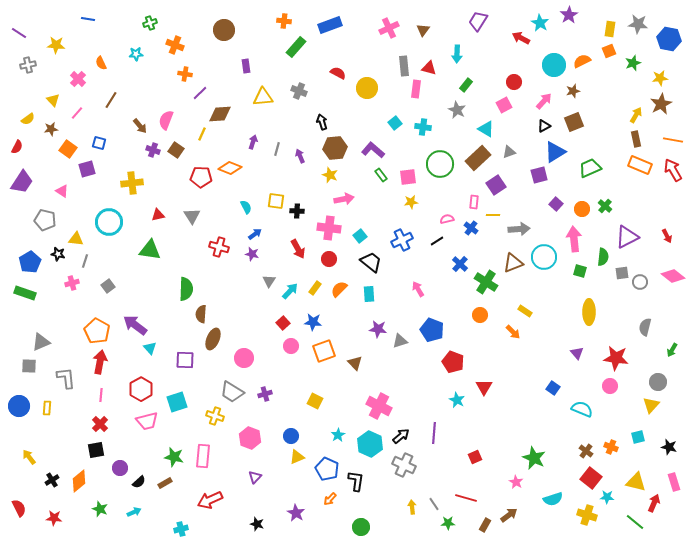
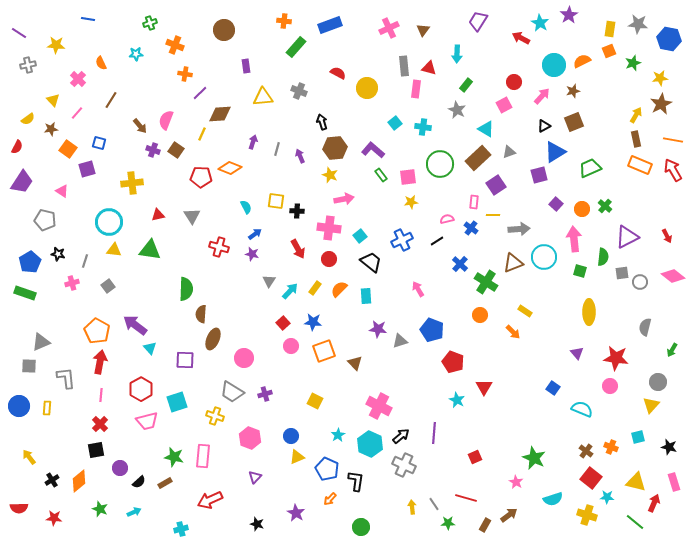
pink arrow at (544, 101): moved 2 px left, 5 px up
yellow triangle at (76, 239): moved 38 px right, 11 px down
cyan rectangle at (369, 294): moved 3 px left, 2 px down
red semicircle at (19, 508): rotated 114 degrees clockwise
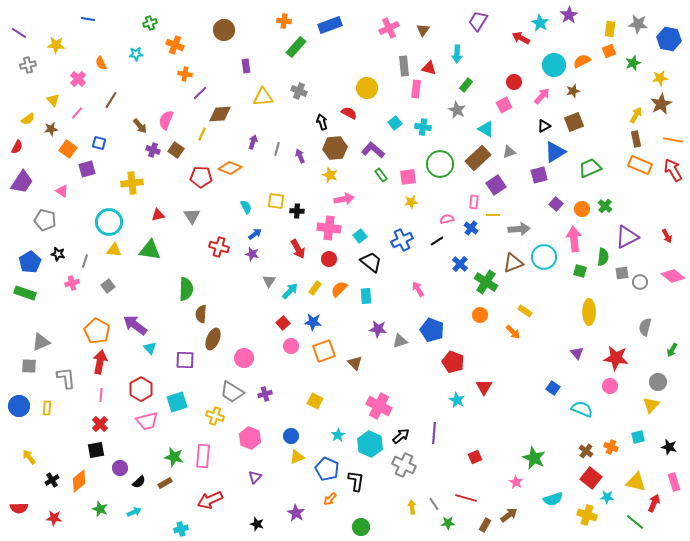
red semicircle at (338, 73): moved 11 px right, 40 px down
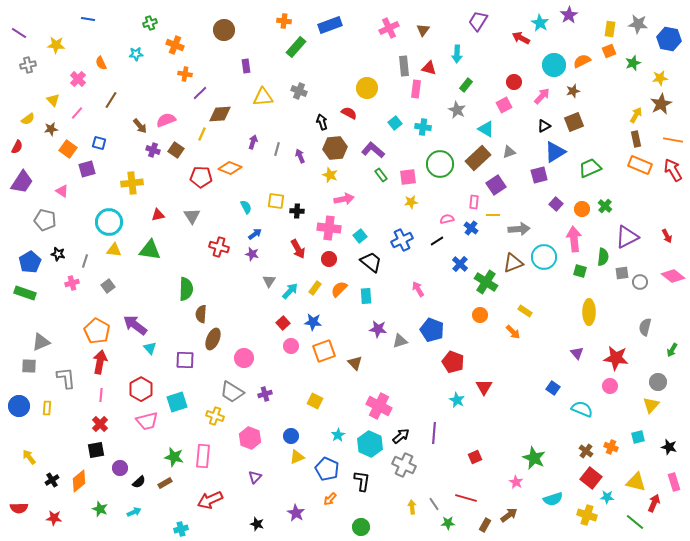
pink semicircle at (166, 120): rotated 48 degrees clockwise
black L-shape at (356, 481): moved 6 px right
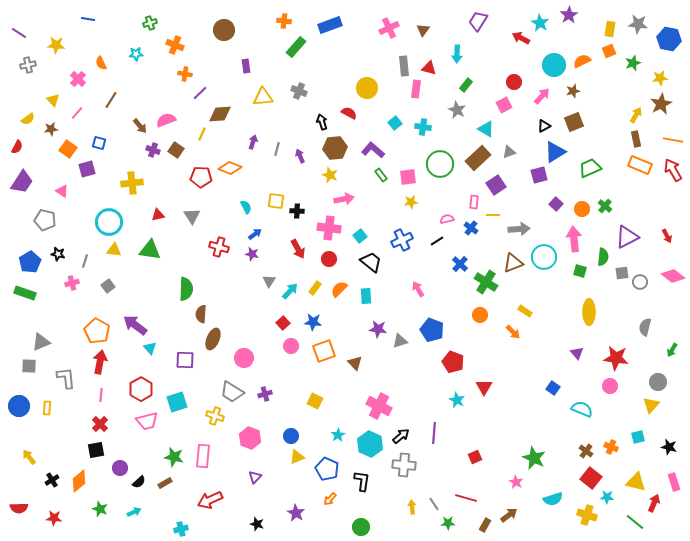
gray cross at (404, 465): rotated 20 degrees counterclockwise
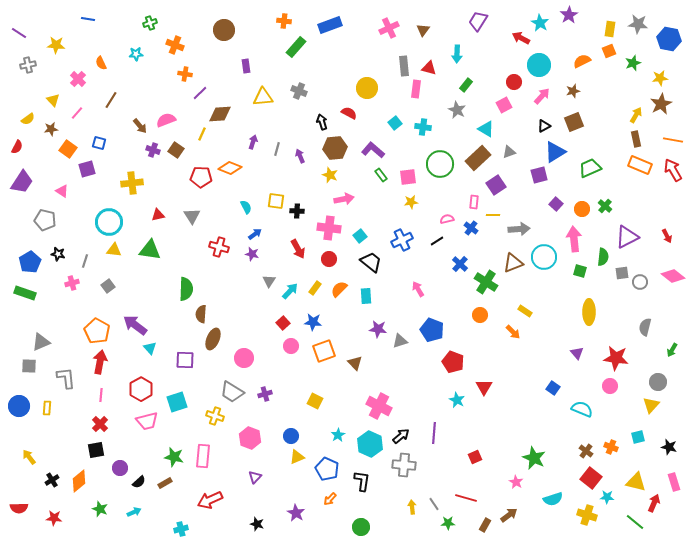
cyan circle at (554, 65): moved 15 px left
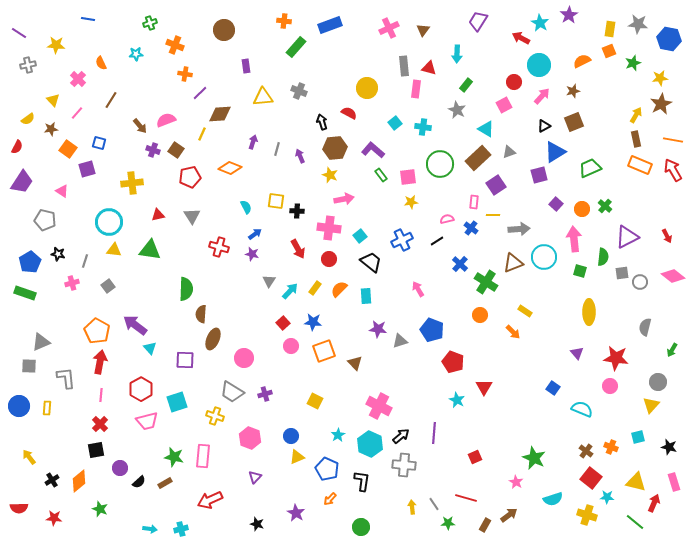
red pentagon at (201, 177): moved 11 px left; rotated 15 degrees counterclockwise
cyan arrow at (134, 512): moved 16 px right, 17 px down; rotated 32 degrees clockwise
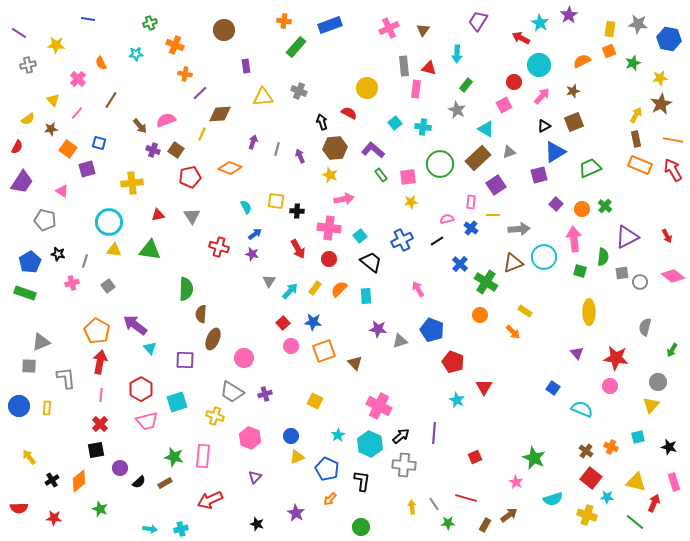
pink rectangle at (474, 202): moved 3 px left
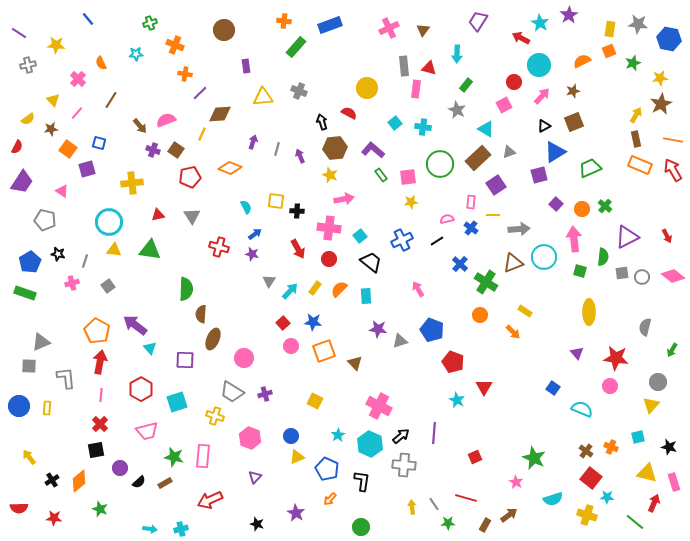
blue line at (88, 19): rotated 40 degrees clockwise
gray circle at (640, 282): moved 2 px right, 5 px up
pink trapezoid at (147, 421): moved 10 px down
yellow triangle at (636, 482): moved 11 px right, 9 px up
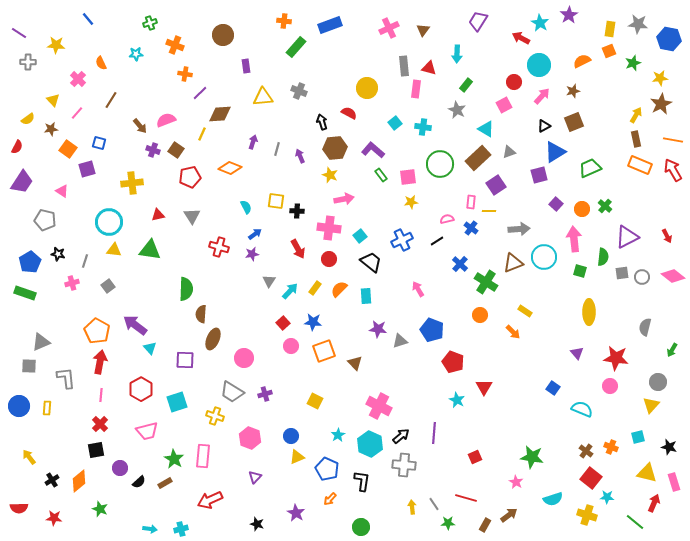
brown circle at (224, 30): moved 1 px left, 5 px down
gray cross at (28, 65): moved 3 px up; rotated 14 degrees clockwise
yellow line at (493, 215): moved 4 px left, 4 px up
purple star at (252, 254): rotated 24 degrees counterclockwise
green star at (174, 457): moved 2 px down; rotated 18 degrees clockwise
green star at (534, 458): moved 2 px left, 1 px up; rotated 15 degrees counterclockwise
